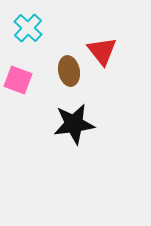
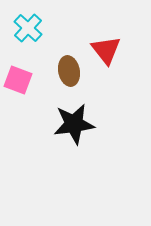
red triangle: moved 4 px right, 1 px up
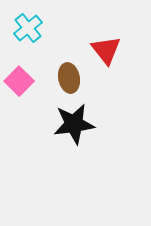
cyan cross: rotated 8 degrees clockwise
brown ellipse: moved 7 px down
pink square: moved 1 px right, 1 px down; rotated 24 degrees clockwise
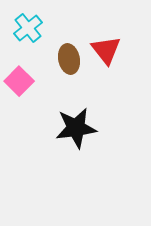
brown ellipse: moved 19 px up
black star: moved 2 px right, 4 px down
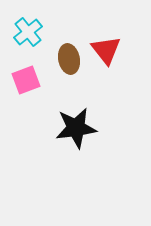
cyan cross: moved 4 px down
pink square: moved 7 px right, 1 px up; rotated 24 degrees clockwise
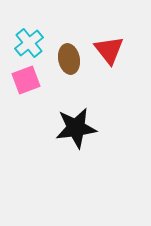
cyan cross: moved 1 px right, 11 px down
red triangle: moved 3 px right
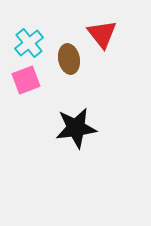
red triangle: moved 7 px left, 16 px up
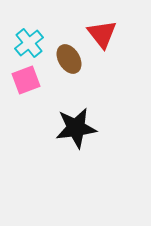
brown ellipse: rotated 20 degrees counterclockwise
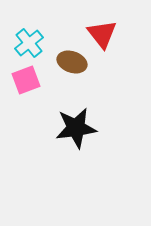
brown ellipse: moved 3 px right, 3 px down; rotated 40 degrees counterclockwise
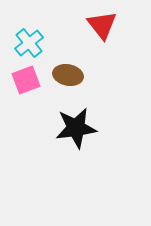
red triangle: moved 9 px up
brown ellipse: moved 4 px left, 13 px down; rotated 8 degrees counterclockwise
